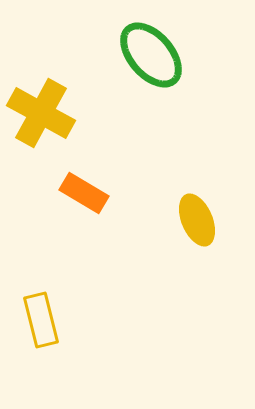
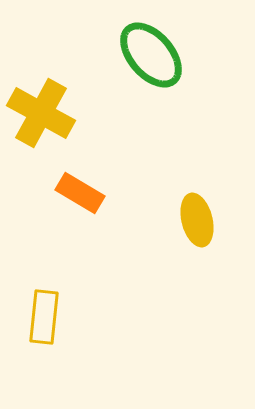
orange rectangle: moved 4 px left
yellow ellipse: rotated 9 degrees clockwise
yellow rectangle: moved 3 px right, 3 px up; rotated 20 degrees clockwise
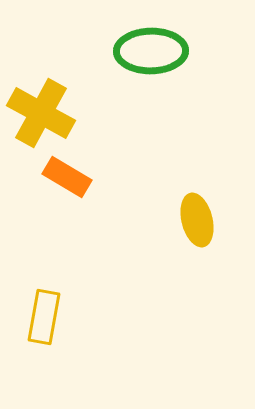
green ellipse: moved 4 px up; rotated 50 degrees counterclockwise
orange rectangle: moved 13 px left, 16 px up
yellow rectangle: rotated 4 degrees clockwise
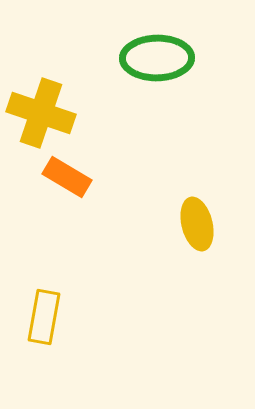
green ellipse: moved 6 px right, 7 px down
yellow cross: rotated 10 degrees counterclockwise
yellow ellipse: moved 4 px down
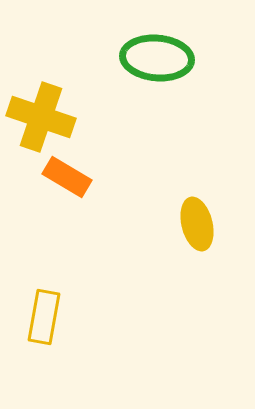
green ellipse: rotated 6 degrees clockwise
yellow cross: moved 4 px down
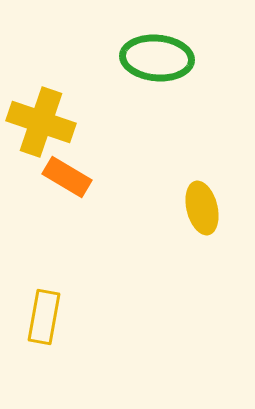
yellow cross: moved 5 px down
yellow ellipse: moved 5 px right, 16 px up
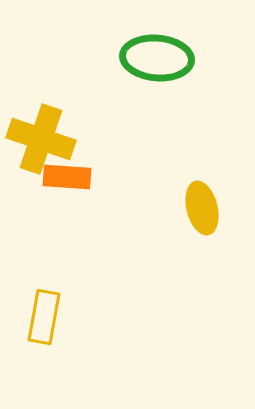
yellow cross: moved 17 px down
orange rectangle: rotated 27 degrees counterclockwise
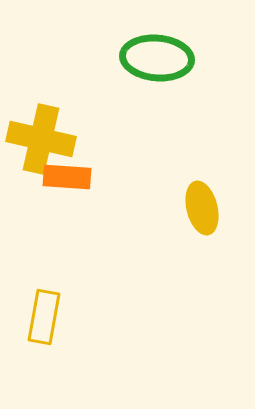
yellow cross: rotated 6 degrees counterclockwise
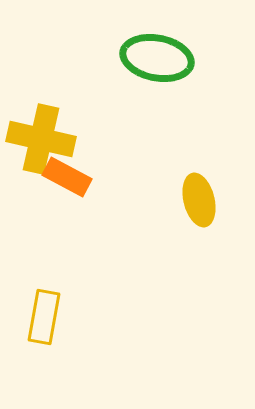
green ellipse: rotated 6 degrees clockwise
orange rectangle: rotated 24 degrees clockwise
yellow ellipse: moved 3 px left, 8 px up
